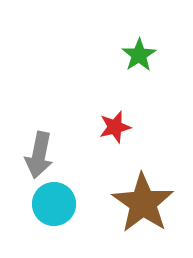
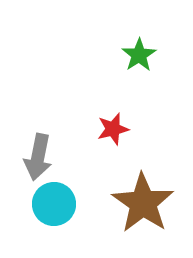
red star: moved 2 px left, 2 px down
gray arrow: moved 1 px left, 2 px down
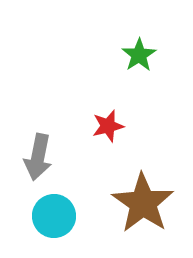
red star: moved 5 px left, 3 px up
cyan circle: moved 12 px down
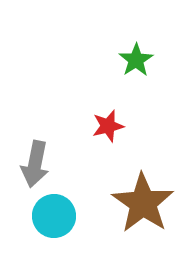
green star: moved 3 px left, 5 px down
gray arrow: moved 3 px left, 7 px down
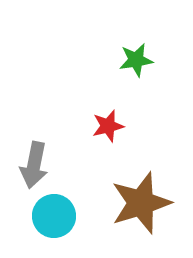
green star: rotated 24 degrees clockwise
gray arrow: moved 1 px left, 1 px down
brown star: moved 2 px left; rotated 20 degrees clockwise
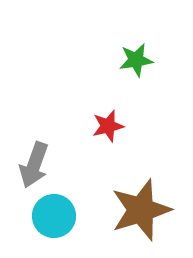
gray arrow: rotated 9 degrees clockwise
brown star: moved 7 px down
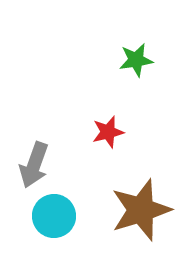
red star: moved 6 px down
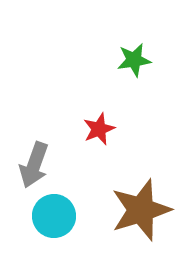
green star: moved 2 px left
red star: moved 9 px left, 3 px up; rotated 8 degrees counterclockwise
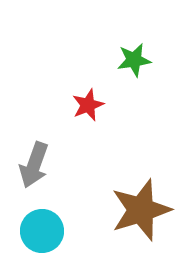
red star: moved 11 px left, 24 px up
cyan circle: moved 12 px left, 15 px down
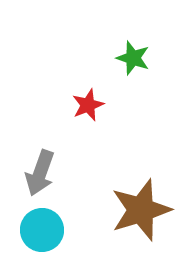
green star: moved 1 px left, 2 px up; rotated 28 degrees clockwise
gray arrow: moved 6 px right, 8 px down
cyan circle: moved 1 px up
